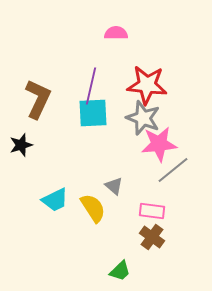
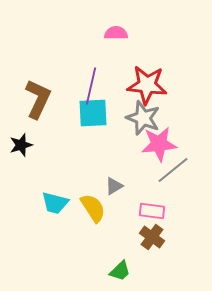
gray triangle: rotated 48 degrees clockwise
cyan trapezoid: moved 3 px down; rotated 40 degrees clockwise
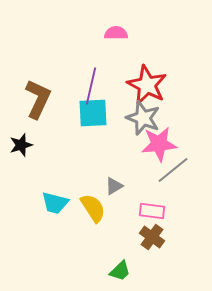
red star: rotated 21 degrees clockwise
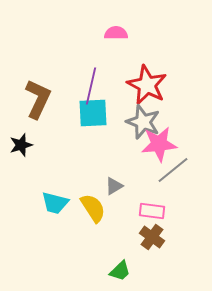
gray star: moved 4 px down
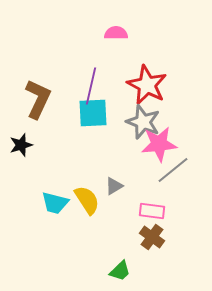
yellow semicircle: moved 6 px left, 8 px up
